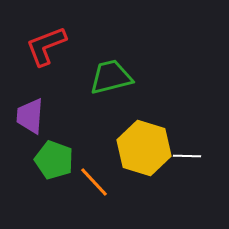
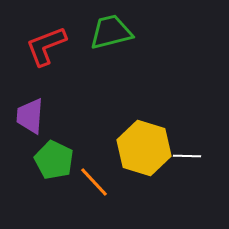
green trapezoid: moved 45 px up
green pentagon: rotated 6 degrees clockwise
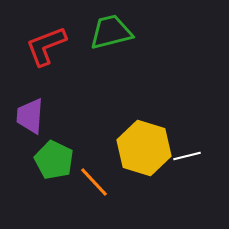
white line: rotated 16 degrees counterclockwise
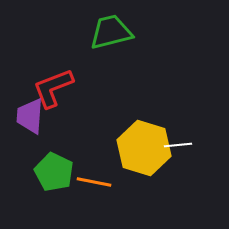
red L-shape: moved 7 px right, 42 px down
white line: moved 9 px left, 11 px up; rotated 8 degrees clockwise
green pentagon: moved 12 px down
orange line: rotated 36 degrees counterclockwise
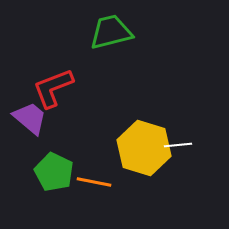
purple trapezoid: moved 2 px down; rotated 126 degrees clockwise
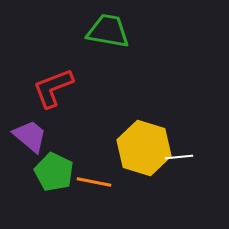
green trapezoid: moved 3 px left, 1 px up; rotated 24 degrees clockwise
purple trapezoid: moved 18 px down
white line: moved 1 px right, 12 px down
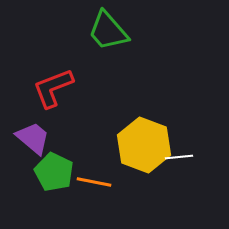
green trapezoid: rotated 141 degrees counterclockwise
purple trapezoid: moved 3 px right, 2 px down
yellow hexagon: moved 3 px up; rotated 4 degrees clockwise
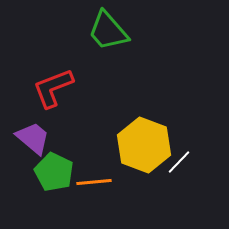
white line: moved 5 px down; rotated 40 degrees counterclockwise
orange line: rotated 16 degrees counterclockwise
